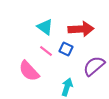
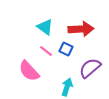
purple semicircle: moved 4 px left, 2 px down
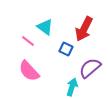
red arrow: moved 3 px right; rotated 120 degrees clockwise
pink line: moved 18 px left, 10 px up
cyan arrow: moved 5 px right
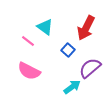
red arrow: moved 2 px right, 1 px up
blue square: moved 2 px right, 1 px down; rotated 16 degrees clockwise
pink semicircle: rotated 20 degrees counterclockwise
cyan arrow: rotated 36 degrees clockwise
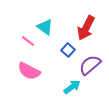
purple semicircle: moved 3 px up
